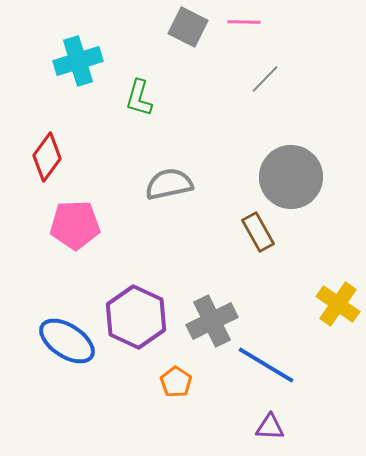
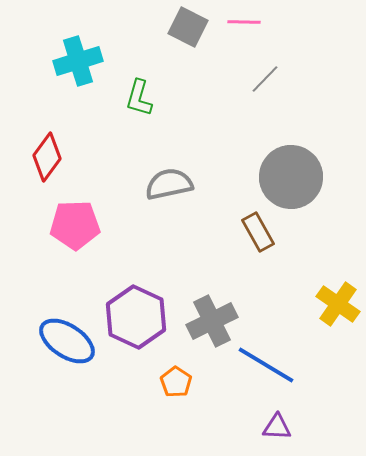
purple triangle: moved 7 px right
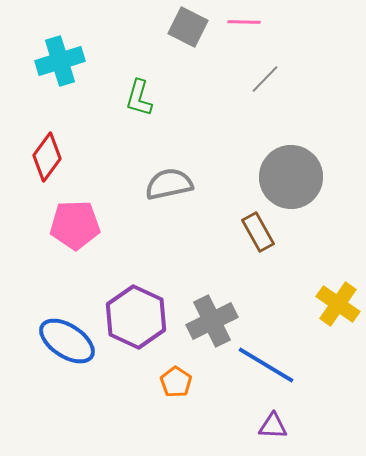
cyan cross: moved 18 px left
purple triangle: moved 4 px left, 1 px up
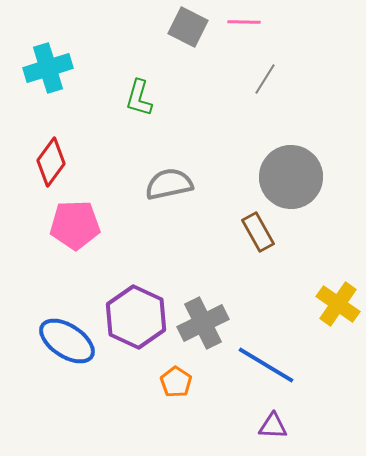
cyan cross: moved 12 px left, 7 px down
gray line: rotated 12 degrees counterclockwise
red diamond: moved 4 px right, 5 px down
gray cross: moved 9 px left, 2 px down
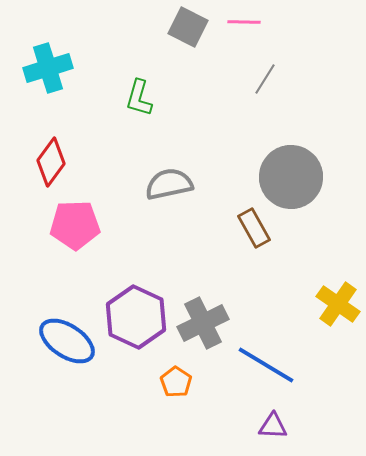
brown rectangle: moved 4 px left, 4 px up
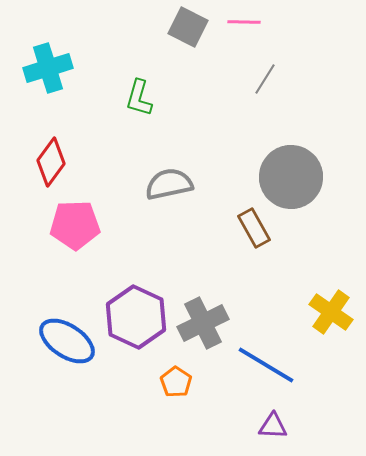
yellow cross: moved 7 px left, 8 px down
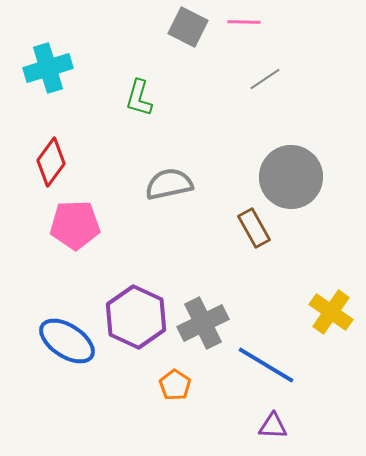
gray line: rotated 24 degrees clockwise
orange pentagon: moved 1 px left, 3 px down
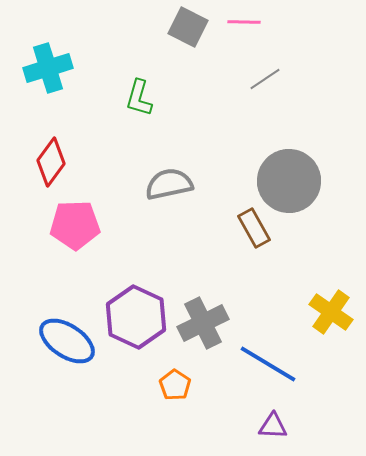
gray circle: moved 2 px left, 4 px down
blue line: moved 2 px right, 1 px up
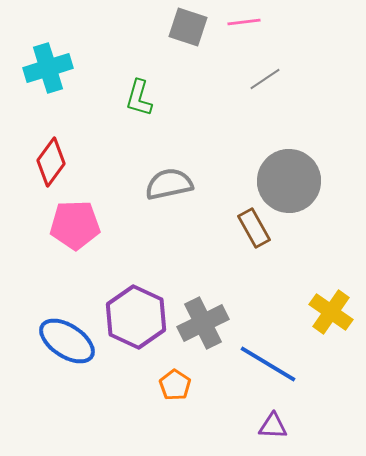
pink line: rotated 8 degrees counterclockwise
gray square: rotated 9 degrees counterclockwise
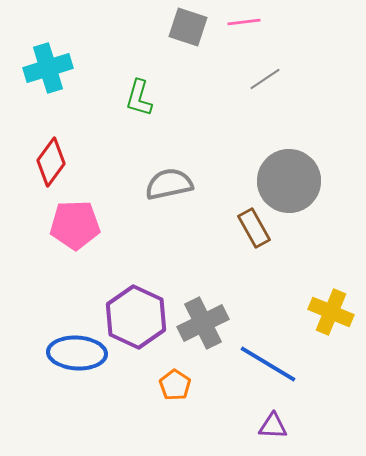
yellow cross: rotated 12 degrees counterclockwise
blue ellipse: moved 10 px right, 12 px down; rotated 30 degrees counterclockwise
